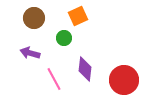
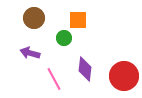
orange square: moved 4 px down; rotated 24 degrees clockwise
red circle: moved 4 px up
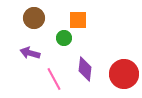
red circle: moved 2 px up
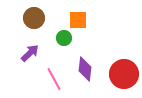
purple arrow: rotated 120 degrees clockwise
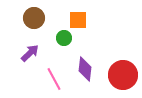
red circle: moved 1 px left, 1 px down
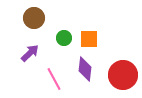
orange square: moved 11 px right, 19 px down
